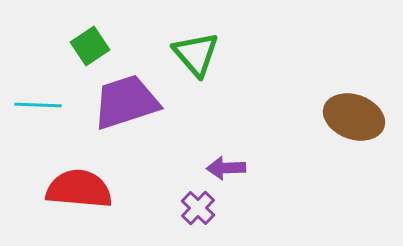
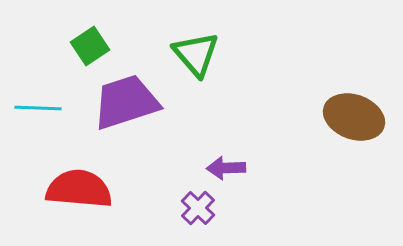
cyan line: moved 3 px down
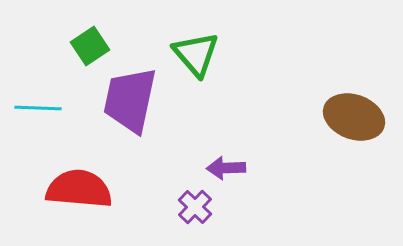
purple trapezoid: moved 4 px right, 2 px up; rotated 60 degrees counterclockwise
purple cross: moved 3 px left, 1 px up
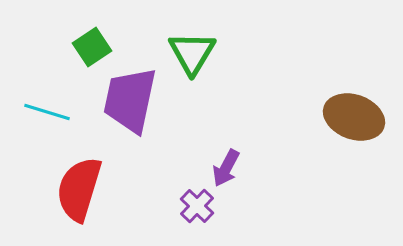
green square: moved 2 px right, 1 px down
green triangle: moved 4 px left, 1 px up; rotated 12 degrees clockwise
cyan line: moved 9 px right, 4 px down; rotated 15 degrees clockwise
purple arrow: rotated 60 degrees counterclockwise
red semicircle: rotated 78 degrees counterclockwise
purple cross: moved 2 px right, 1 px up
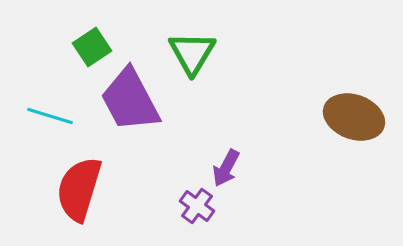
purple trapezoid: rotated 40 degrees counterclockwise
cyan line: moved 3 px right, 4 px down
purple cross: rotated 8 degrees counterclockwise
